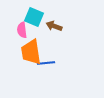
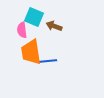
blue line: moved 2 px right, 2 px up
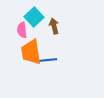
cyan square: rotated 24 degrees clockwise
brown arrow: rotated 56 degrees clockwise
blue line: moved 1 px up
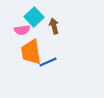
pink semicircle: rotated 91 degrees counterclockwise
blue line: moved 2 px down; rotated 18 degrees counterclockwise
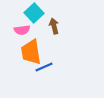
cyan square: moved 4 px up
blue line: moved 4 px left, 5 px down
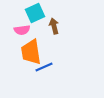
cyan square: moved 1 px right; rotated 18 degrees clockwise
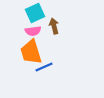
pink semicircle: moved 11 px right, 1 px down
orange trapezoid: rotated 8 degrees counterclockwise
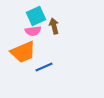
cyan square: moved 1 px right, 3 px down
orange trapezoid: moved 8 px left; rotated 96 degrees counterclockwise
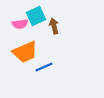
pink semicircle: moved 13 px left, 7 px up
orange trapezoid: moved 2 px right
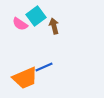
cyan square: rotated 12 degrees counterclockwise
pink semicircle: rotated 42 degrees clockwise
orange trapezoid: moved 26 px down
